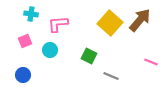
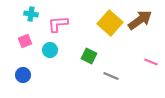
brown arrow: rotated 15 degrees clockwise
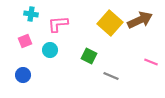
brown arrow: rotated 10 degrees clockwise
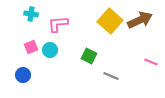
yellow square: moved 2 px up
pink square: moved 6 px right, 6 px down
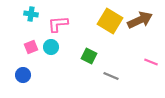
yellow square: rotated 10 degrees counterclockwise
cyan circle: moved 1 px right, 3 px up
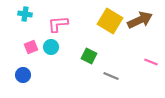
cyan cross: moved 6 px left
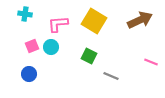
yellow square: moved 16 px left
pink square: moved 1 px right, 1 px up
blue circle: moved 6 px right, 1 px up
